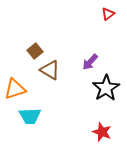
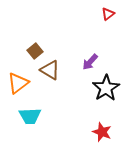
orange triangle: moved 3 px right, 6 px up; rotated 20 degrees counterclockwise
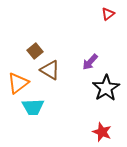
cyan trapezoid: moved 3 px right, 9 px up
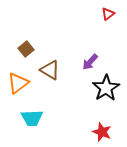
brown square: moved 9 px left, 2 px up
cyan trapezoid: moved 1 px left, 11 px down
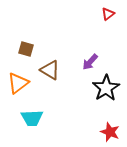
brown square: rotated 35 degrees counterclockwise
red star: moved 8 px right
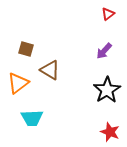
purple arrow: moved 14 px right, 11 px up
black star: moved 1 px right, 2 px down
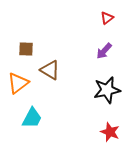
red triangle: moved 1 px left, 4 px down
brown square: rotated 14 degrees counterclockwise
black star: rotated 20 degrees clockwise
cyan trapezoid: rotated 60 degrees counterclockwise
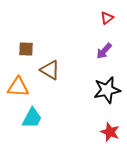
orange triangle: moved 4 px down; rotated 40 degrees clockwise
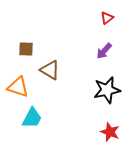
orange triangle: rotated 15 degrees clockwise
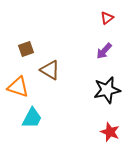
brown square: rotated 21 degrees counterclockwise
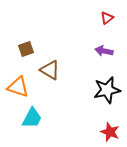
purple arrow: rotated 60 degrees clockwise
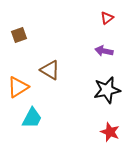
brown square: moved 7 px left, 14 px up
orange triangle: rotated 50 degrees counterclockwise
